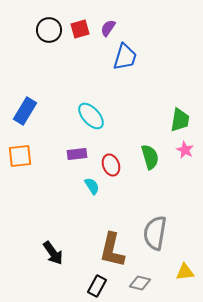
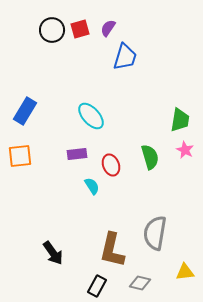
black circle: moved 3 px right
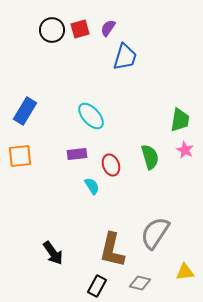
gray semicircle: rotated 24 degrees clockwise
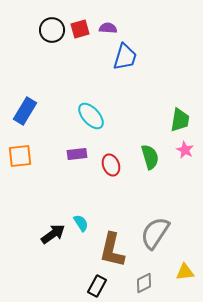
purple semicircle: rotated 60 degrees clockwise
cyan semicircle: moved 11 px left, 37 px down
black arrow: moved 19 px up; rotated 90 degrees counterclockwise
gray diamond: moved 4 px right; rotated 40 degrees counterclockwise
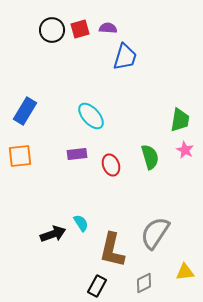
black arrow: rotated 15 degrees clockwise
